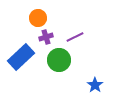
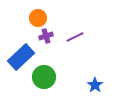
purple cross: moved 1 px up
green circle: moved 15 px left, 17 px down
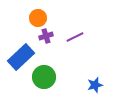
blue star: rotated 21 degrees clockwise
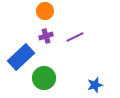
orange circle: moved 7 px right, 7 px up
green circle: moved 1 px down
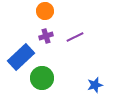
green circle: moved 2 px left
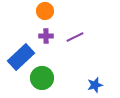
purple cross: rotated 16 degrees clockwise
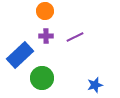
blue rectangle: moved 1 px left, 2 px up
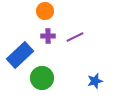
purple cross: moved 2 px right
blue star: moved 4 px up
